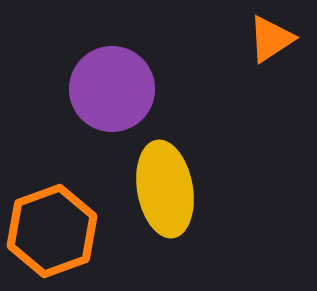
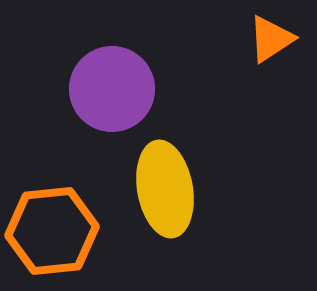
orange hexagon: rotated 14 degrees clockwise
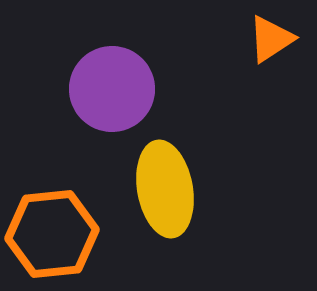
orange hexagon: moved 3 px down
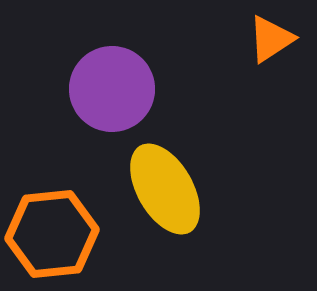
yellow ellipse: rotated 20 degrees counterclockwise
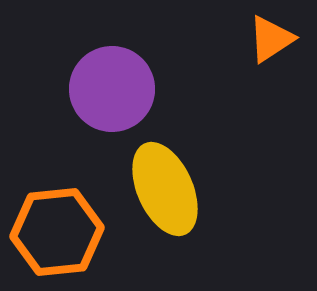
yellow ellipse: rotated 6 degrees clockwise
orange hexagon: moved 5 px right, 2 px up
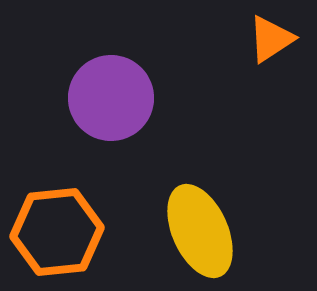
purple circle: moved 1 px left, 9 px down
yellow ellipse: moved 35 px right, 42 px down
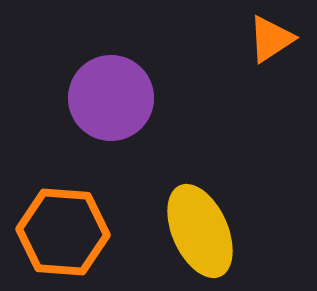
orange hexagon: moved 6 px right; rotated 10 degrees clockwise
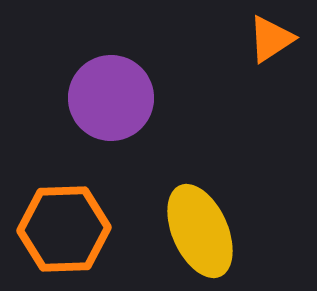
orange hexagon: moved 1 px right, 3 px up; rotated 6 degrees counterclockwise
